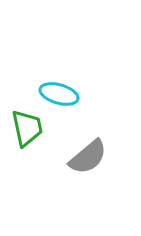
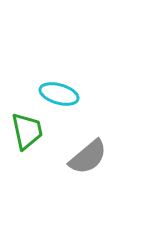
green trapezoid: moved 3 px down
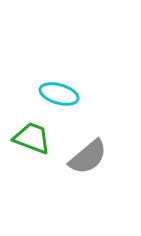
green trapezoid: moved 5 px right, 7 px down; rotated 57 degrees counterclockwise
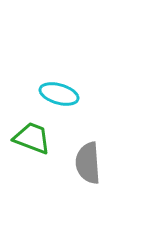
gray semicircle: moved 6 px down; rotated 126 degrees clockwise
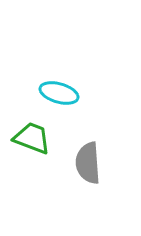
cyan ellipse: moved 1 px up
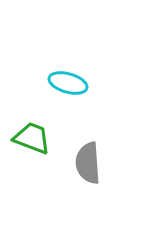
cyan ellipse: moved 9 px right, 10 px up
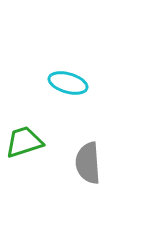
green trapezoid: moved 8 px left, 4 px down; rotated 39 degrees counterclockwise
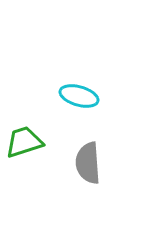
cyan ellipse: moved 11 px right, 13 px down
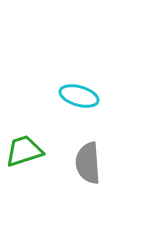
green trapezoid: moved 9 px down
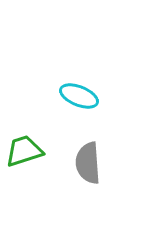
cyan ellipse: rotated 6 degrees clockwise
